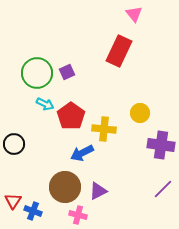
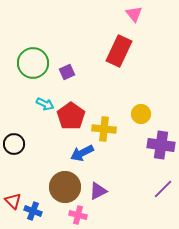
green circle: moved 4 px left, 10 px up
yellow circle: moved 1 px right, 1 px down
red triangle: rotated 18 degrees counterclockwise
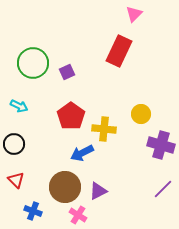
pink triangle: rotated 24 degrees clockwise
cyan arrow: moved 26 px left, 2 px down
purple cross: rotated 8 degrees clockwise
red triangle: moved 3 px right, 21 px up
pink cross: rotated 18 degrees clockwise
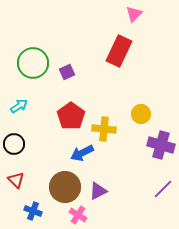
cyan arrow: rotated 60 degrees counterclockwise
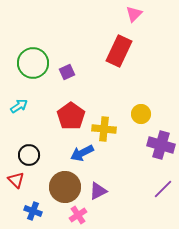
black circle: moved 15 px right, 11 px down
pink cross: rotated 24 degrees clockwise
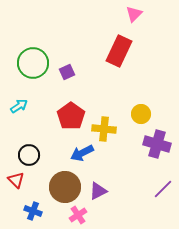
purple cross: moved 4 px left, 1 px up
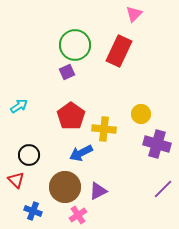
green circle: moved 42 px right, 18 px up
blue arrow: moved 1 px left
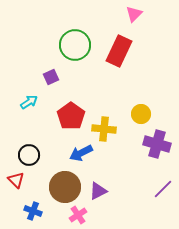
purple square: moved 16 px left, 5 px down
cyan arrow: moved 10 px right, 4 px up
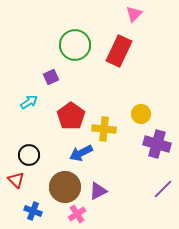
pink cross: moved 1 px left, 1 px up
